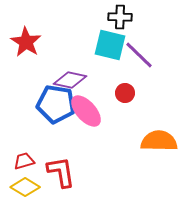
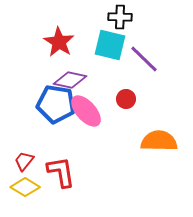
red star: moved 33 px right
purple line: moved 5 px right, 4 px down
red circle: moved 1 px right, 6 px down
red trapezoid: rotated 35 degrees counterclockwise
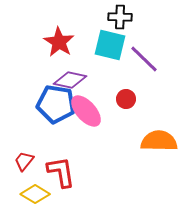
yellow diamond: moved 10 px right, 7 px down
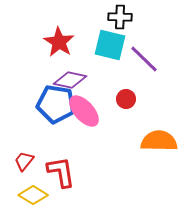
pink ellipse: moved 2 px left
yellow diamond: moved 2 px left, 1 px down
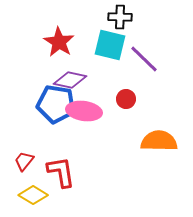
pink ellipse: rotated 40 degrees counterclockwise
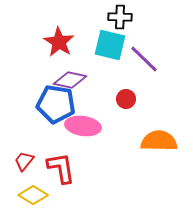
pink ellipse: moved 1 px left, 15 px down
red L-shape: moved 4 px up
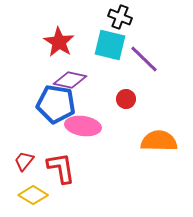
black cross: rotated 20 degrees clockwise
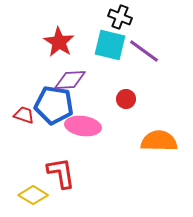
purple line: moved 8 px up; rotated 8 degrees counterclockwise
purple diamond: rotated 16 degrees counterclockwise
blue pentagon: moved 2 px left, 1 px down
red trapezoid: moved 46 px up; rotated 70 degrees clockwise
red L-shape: moved 5 px down
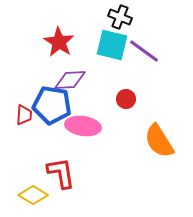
cyan square: moved 2 px right
blue pentagon: moved 2 px left
red trapezoid: rotated 75 degrees clockwise
orange semicircle: rotated 123 degrees counterclockwise
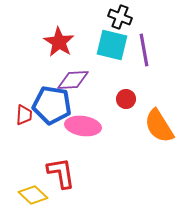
purple line: moved 1 px up; rotated 44 degrees clockwise
purple diamond: moved 3 px right
orange semicircle: moved 15 px up
yellow diamond: rotated 12 degrees clockwise
